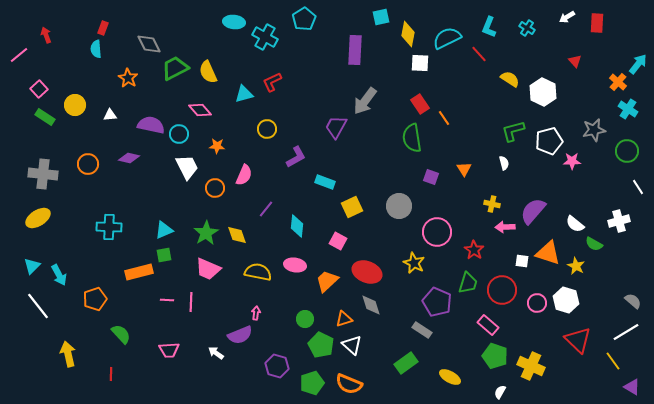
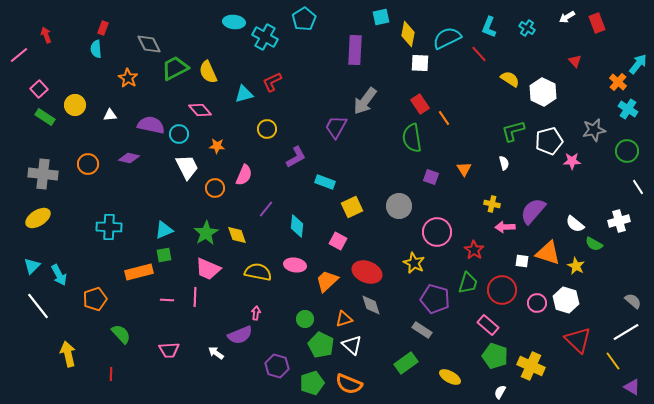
red rectangle at (597, 23): rotated 24 degrees counterclockwise
pink line at (191, 302): moved 4 px right, 5 px up
purple pentagon at (437, 302): moved 2 px left, 3 px up; rotated 8 degrees counterclockwise
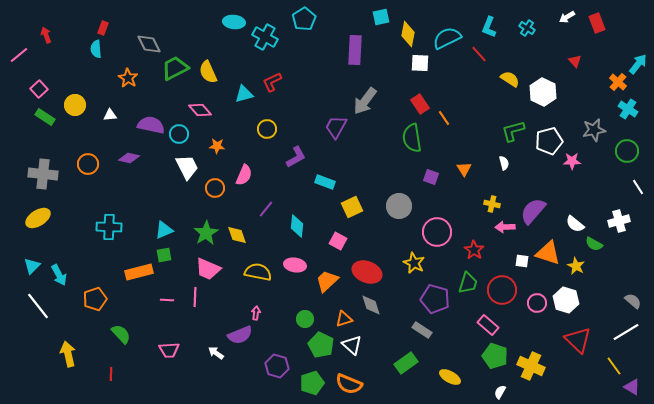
yellow line at (613, 361): moved 1 px right, 5 px down
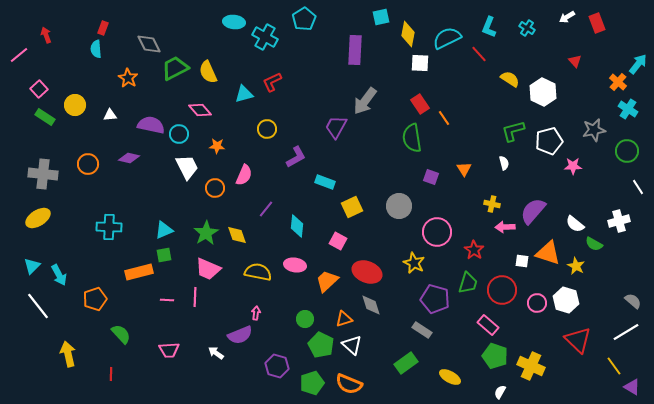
pink star at (572, 161): moved 1 px right, 5 px down
